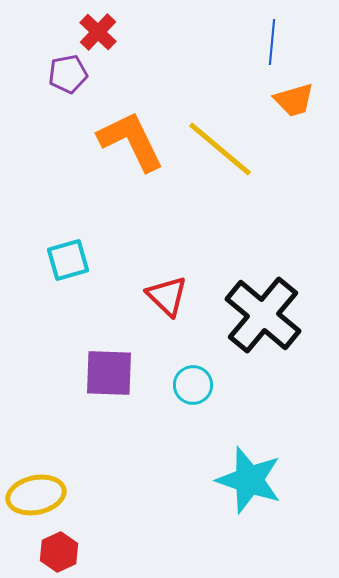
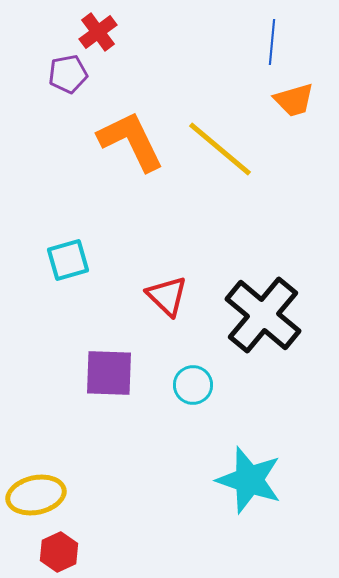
red cross: rotated 9 degrees clockwise
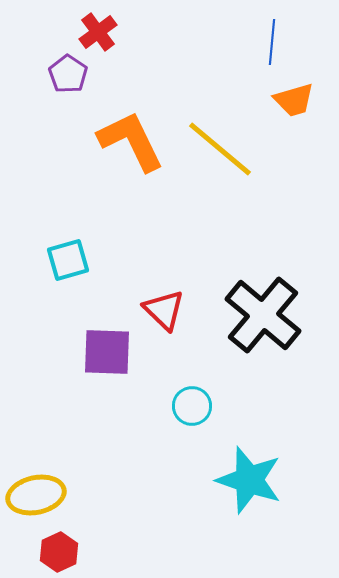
purple pentagon: rotated 27 degrees counterclockwise
red triangle: moved 3 px left, 14 px down
purple square: moved 2 px left, 21 px up
cyan circle: moved 1 px left, 21 px down
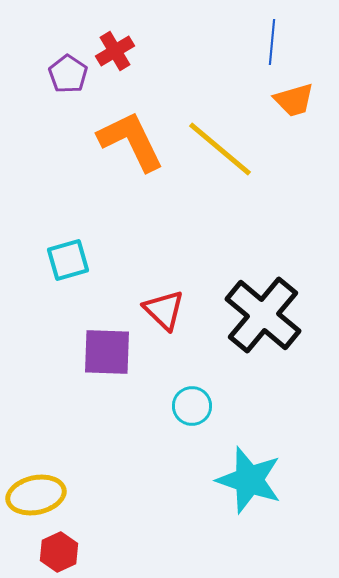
red cross: moved 17 px right, 19 px down; rotated 6 degrees clockwise
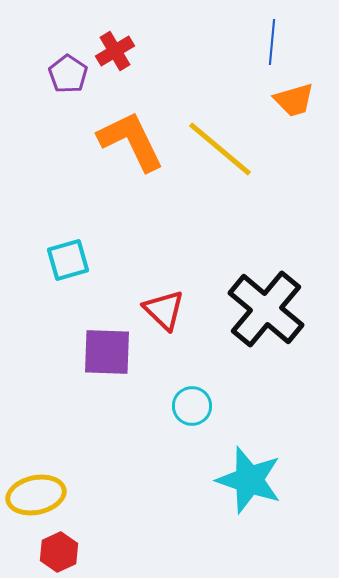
black cross: moved 3 px right, 6 px up
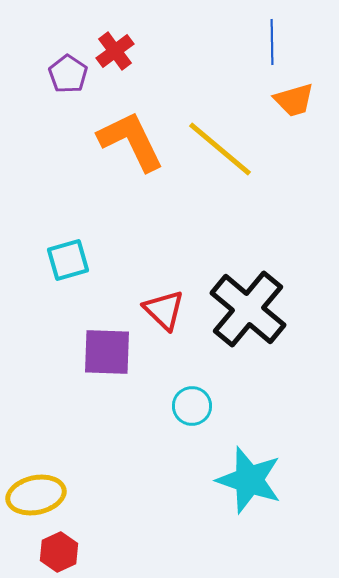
blue line: rotated 6 degrees counterclockwise
red cross: rotated 6 degrees counterclockwise
black cross: moved 18 px left
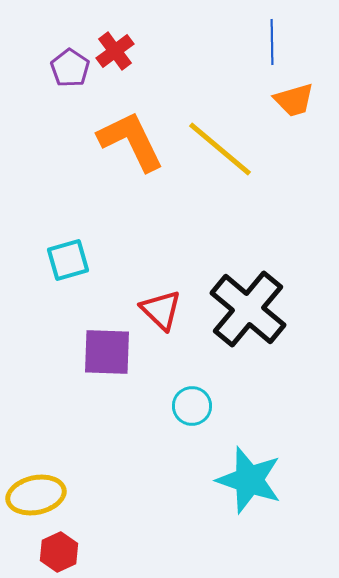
purple pentagon: moved 2 px right, 6 px up
red triangle: moved 3 px left
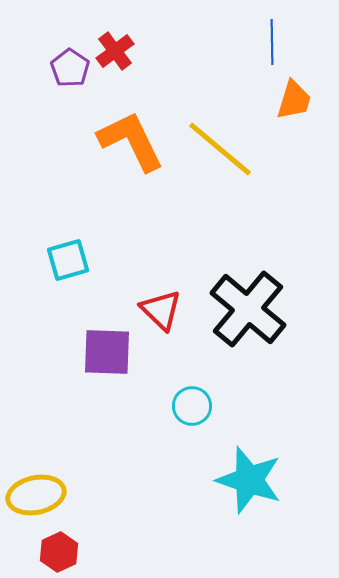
orange trapezoid: rotated 57 degrees counterclockwise
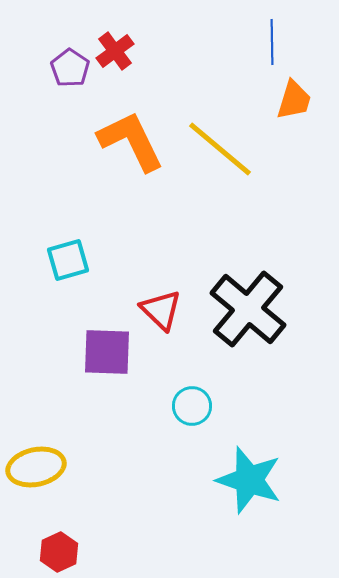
yellow ellipse: moved 28 px up
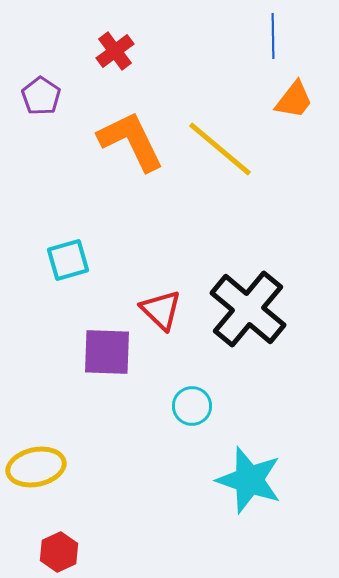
blue line: moved 1 px right, 6 px up
purple pentagon: moved 29 px left, 28 px down
orange trapezoid: rotated 21 degrees clockwise
